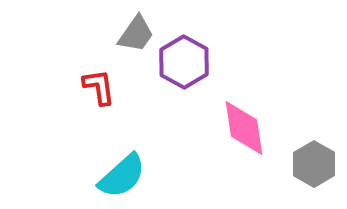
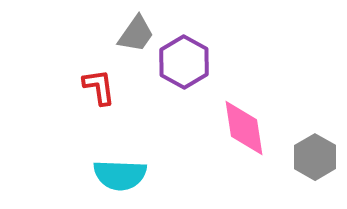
gray hexagon: moved 1 px right, 7 px up
cyan semicircle: moved 2 px left, 1 px up; rotated 44 degrees clockwise
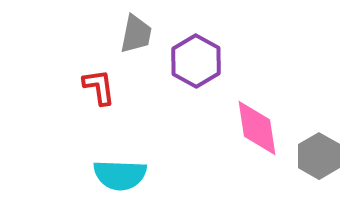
gray trapezoid: rotated 24 degrees counterclockwise
purple hexagon: moved 12 px right, 1 px up
pink diamond: moved 13 px right
gray hexagon: moved 4 px right, 1 px up
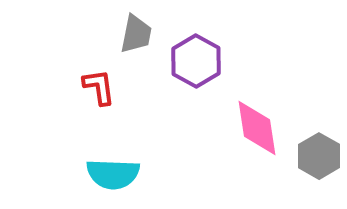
cyan semicircle: moved 7 px left, 1 px up
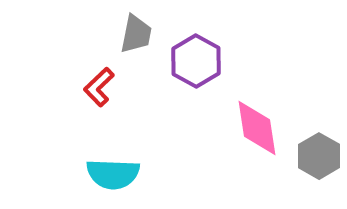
red L-shape: rotated 126 degrees counterclockwise
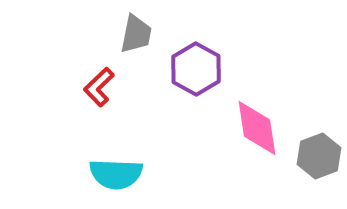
purple hexagon: moved 8 px down
gray hexagon: rotated 9 degrees clockwise
cyan semicircle: moved 3 px right
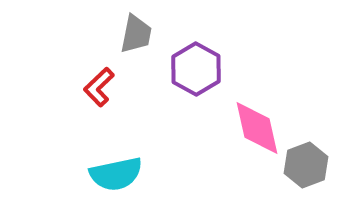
pink diamond: rotated 4 degrees counterclockwise
gray hexagon: moved 13 px left, 9 px down
cyan semicircle: rotated 14 degrees counterclockwise
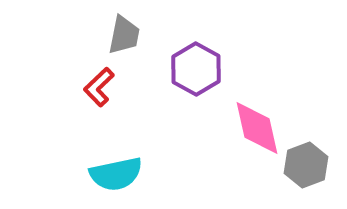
gray trapezoid: moved 12 px left, 1 px down
